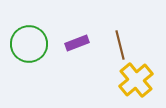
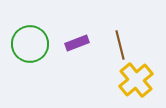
green circle: moved 1 px right
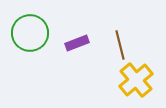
green circle: moved 11 px up
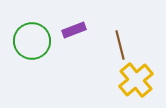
green circle: moved 2 px right, 8 px down
purple rectangle: moved 3 px left, 13 px up
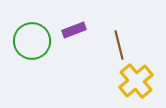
brown line: moved 1 px left
yellow cross: moved 1 px down
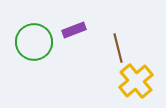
green circle: moved 2 px right, 1 px down
brown line: moved 1 px left, 3 px down
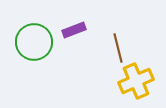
yellow cross: rotated 16 degrees clockwise
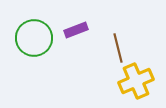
purple rectangle: moved 2 px right
green circle: moved 4 px up
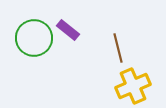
purple rectangle: moved 8 px left; rotated 60 degrees clockwise
yellow cross: moved 3 px left, 5 px down
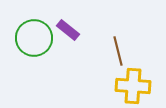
brown line: moved 3 px down
yellow cross: rotated 28 degrees clockwise
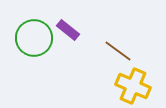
brown line: rotated 40 degrees counterclockwise
yellow cross: rotated 20 degrees clockwise
